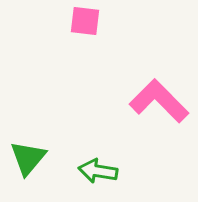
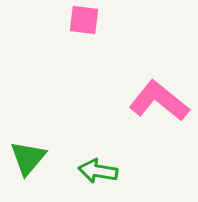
pink square: moved 1 px left, 1 px up
pink L-shape: rotated 6 degrees counterclockwise
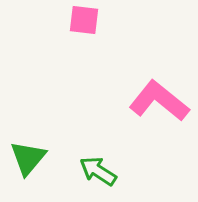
green arrow: rotated 24 degrees clockwise
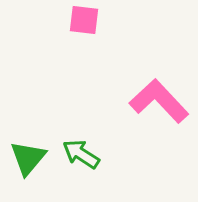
pink L-shape: rotated 8 degrees clockwise
green arrow: moved 17 px left, 17 px up
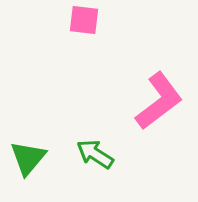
pink L-shape: rotated 96 degrees clockwise
green arrow: moved 14 px right
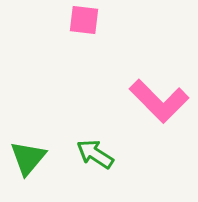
pink L-shape: rotated 82 degrees clockwise
